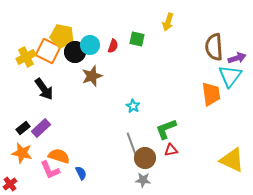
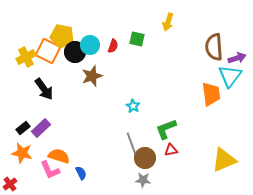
yellow triangle: moved 8 px left; rotated 48 degrees counterclockwise
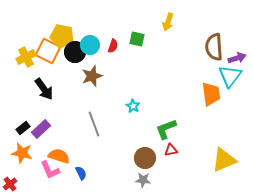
purple rectangle: moved 1 px down
gray line: moved 38 px left, 21 px up
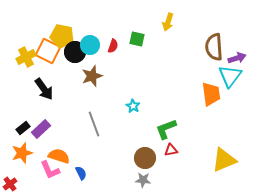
orange star: rotated 30 degrees counterclockwise
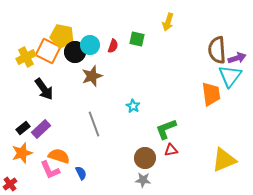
brown semicircle: moved 3 px right, 3 px down
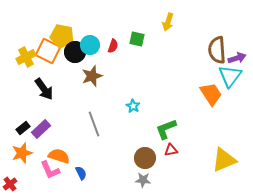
orange trapezoid: rotated 25 degrees counterclockwise
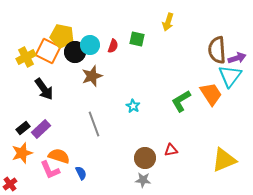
green L-shape: moved 15 px right, 28 px up; rotated 10 degrees counterclockwise
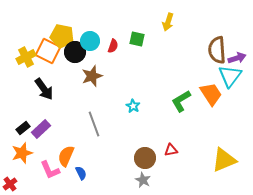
cyan circle: moved 4 px up
orange semicircle: moved 7 px right; rotated 85 degrees counterclockwise
gray star: rotated 21 degrees clockwise
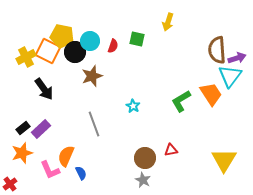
yellow triangle: rotated 36 degrees counterclockwise
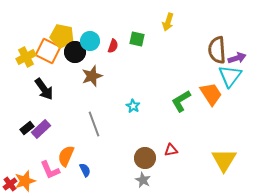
black rectangle: moved 4 px right
orange star: moved 3 px right, 28 px down
blue semicircle: moved 4 px right, 3 px up
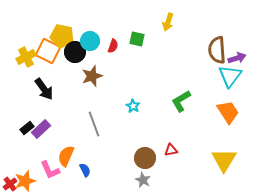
orange trapezoid: moved 17 px right, 18 px down
